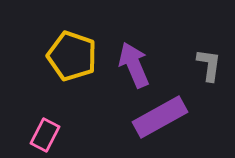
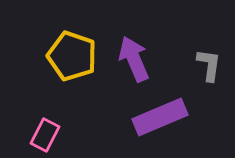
purple arrow: moved 6 px up
purple rectangle: rotated 6 degrees clockwise
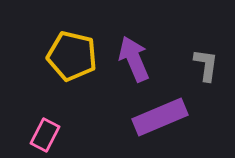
yellow pentagon: rotated 6 degrees counterclockwise
gray L-shape: moved 3 px left
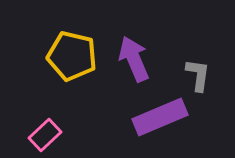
gray L-shape: moved 8 px left, 10 px down
pink rectangle: rotated 20 degrees clockwise
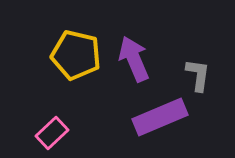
yellow pentagon: moved 4 px right, 1 px up
pink rectangle: moved 7 px right, 2 px up
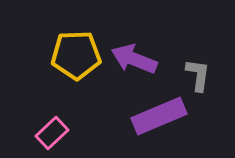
yellow pentagon: rotated 15 degrees counterclockwise
purple arrow: rotated 45 degrees counterclockwise
purple rectangle: moved 1 px left, 1 px up
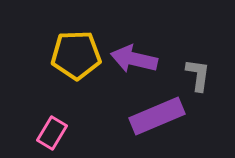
purple arrow: rotated 9 degrees counterclockwise
purple rectangle: moved 2 px left
pink rectangle: rotated 16 degrees counterclockwise
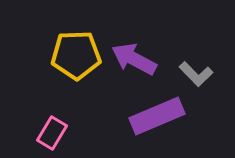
purple arrow: rotated 15 degrees clockwise
gray L-shape: moved 2 px left, 1 px up; rotated 128 degrees clockwise
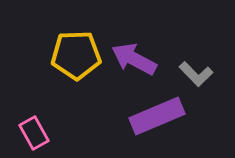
pink rectangle: moved 18 px left; rotated 60 degrees counterclockwise
